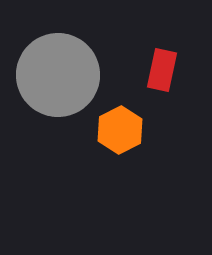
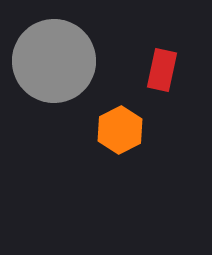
gray circle: moved 4 px left, 14 px up
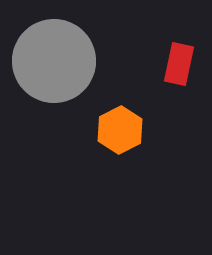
red rectangle: moved 17 px right, 6 px up
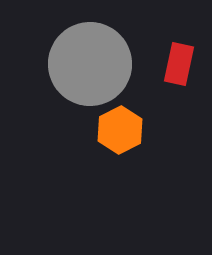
gray circle: moved 36 px right, 3 px down
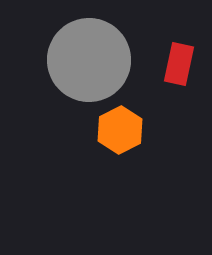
gray circle: moved 1 px left, 4 px up
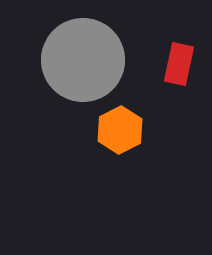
gray circle: moved 6 px left
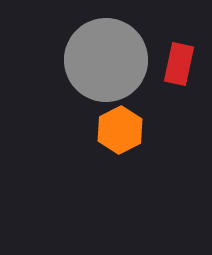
gray circle: moved 23 px right
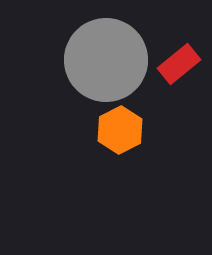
red rectangle: rotated 39 degrees clockwise
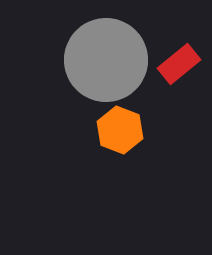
orange hexagon: rotated 12 degrees counterclockwise
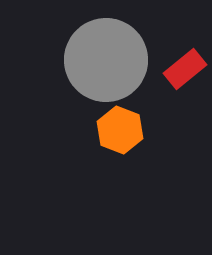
red rectangle: moved 6 px right, 5 px down
